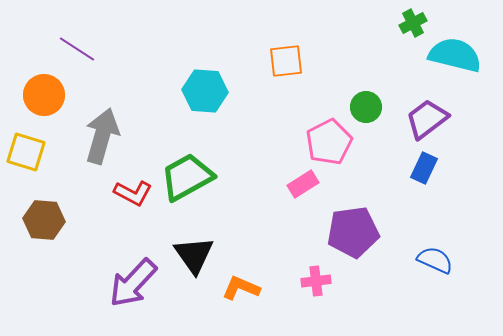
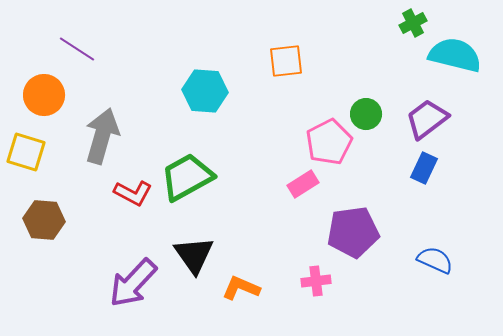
green circle: moved 7 px down
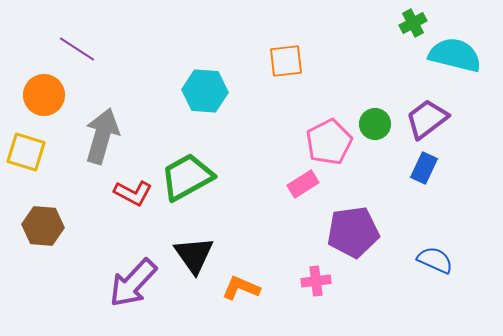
green circle: moved 9 px right, 10 px down
brown hexagon: moved 1 px left, 6 px down
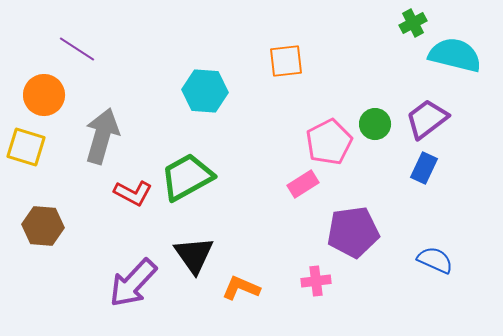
yellow square: moved 5 px up
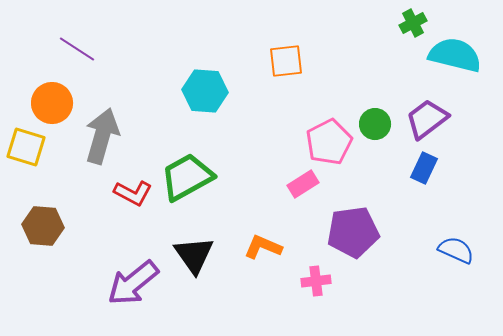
orange circle: moved 8 px right, 8 px down
blue semicircle: moved 21 px right, 10 px up
purple arrow: rotated 8 degrees clockwise
orange L-shape: moved 22 px right, 41 px up
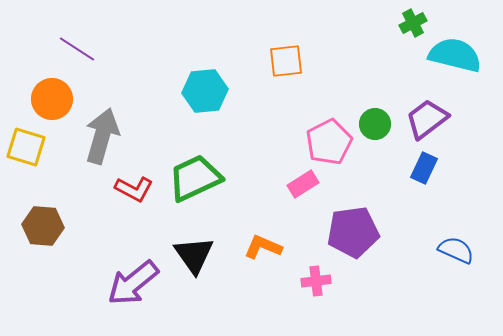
cyan hexagon: rotated 9 degrees counterclockwise
orange circle: moved 4 px up
green trapezoid: moved 8 px right, 1 px down; rotated 4 degrees clockwise
red L-shape: moved 1 px right, 4 px up
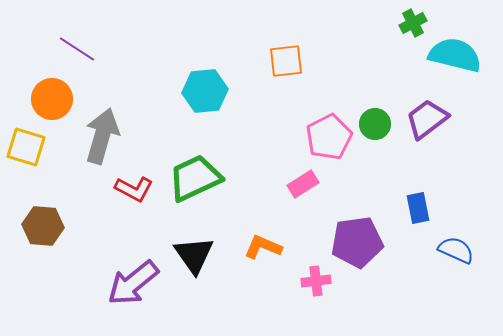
pink pentagon: moved 5 px up
blue rectangle: moved 6 px left, 40 px down; rotated 36 degrees counterclockwise
purple pentagon: moved 4 px right, 10 px down
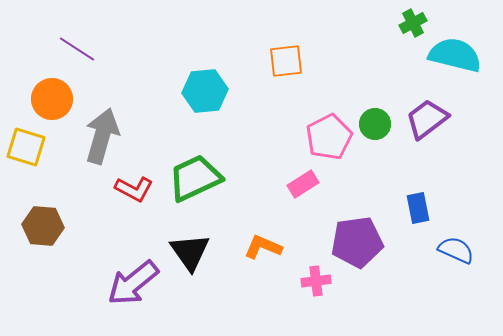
black triangle: moved 4 px left, 3 px up
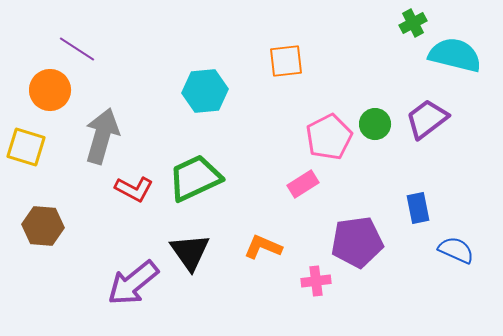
orange circle: moved 2 px left, 9 px up
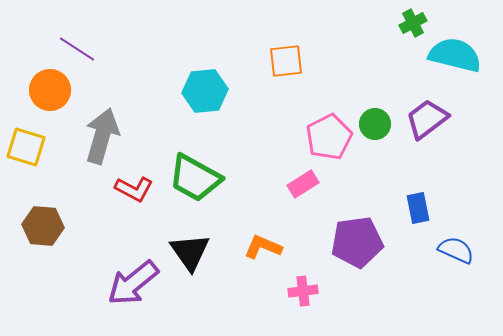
green trapezoid: rotated 126 degrees counterclockwise
pink cross: moved 13 px left, 10 px down
